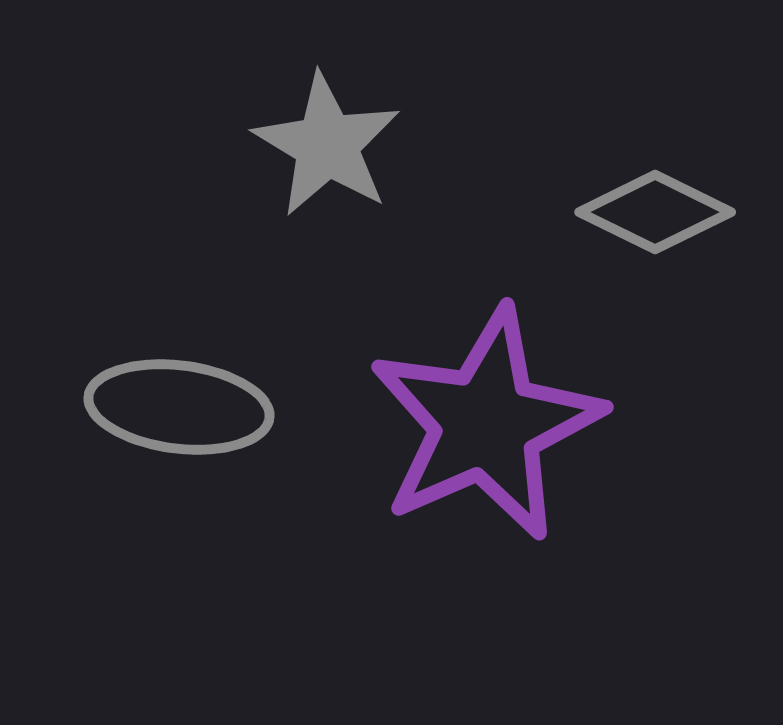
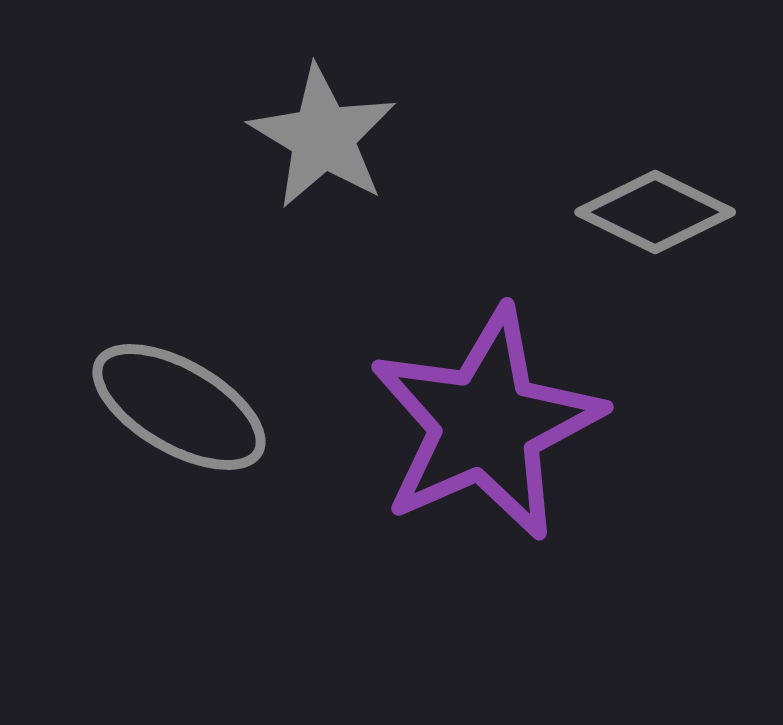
gray star: moved 4 px left, 8 px up
gray ellipse: rotated 23 degrees clockwise
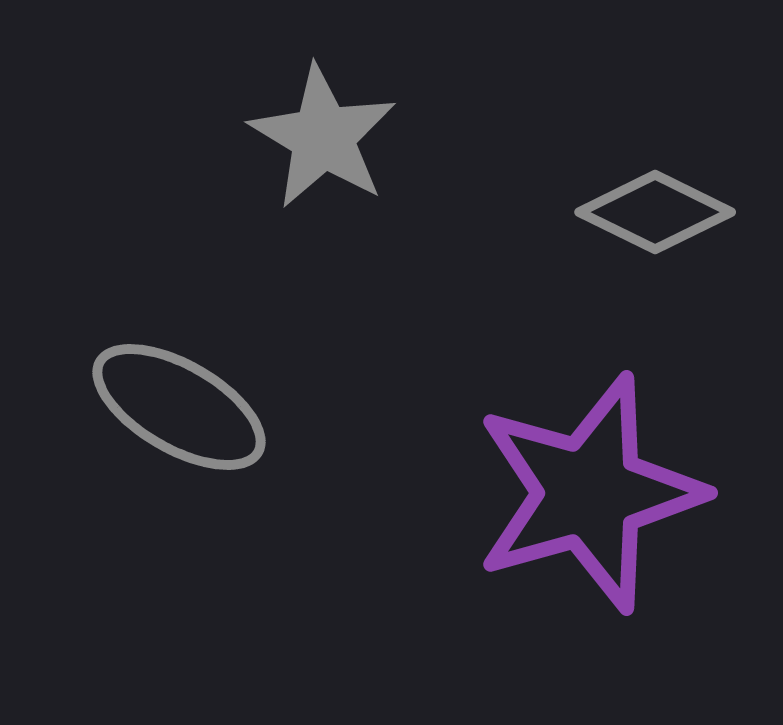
purple star: moved 103 px right, 69 px down; rotated 8 degrees clockwise
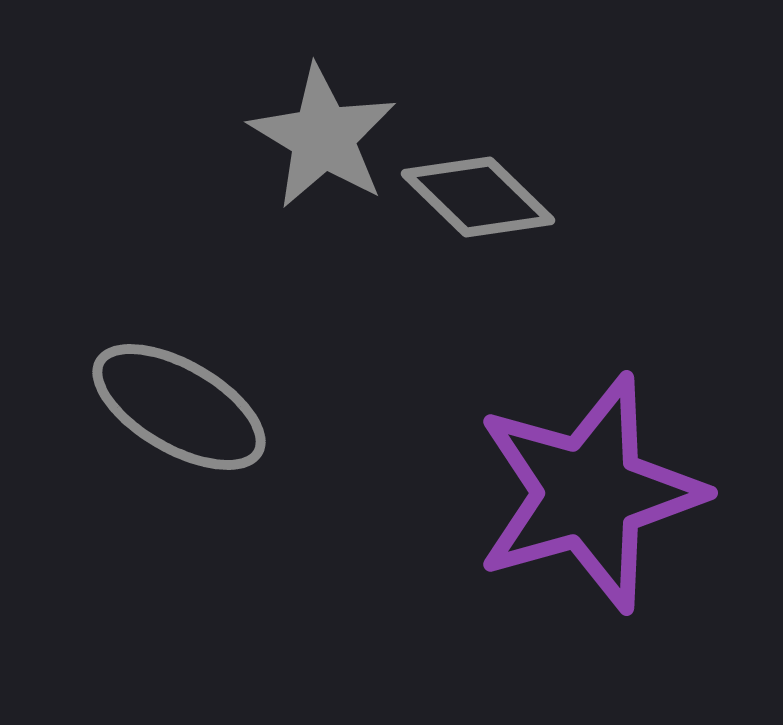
gray diamond: moved 177 px left, 15 px up; rotated 18 degrees clockwise
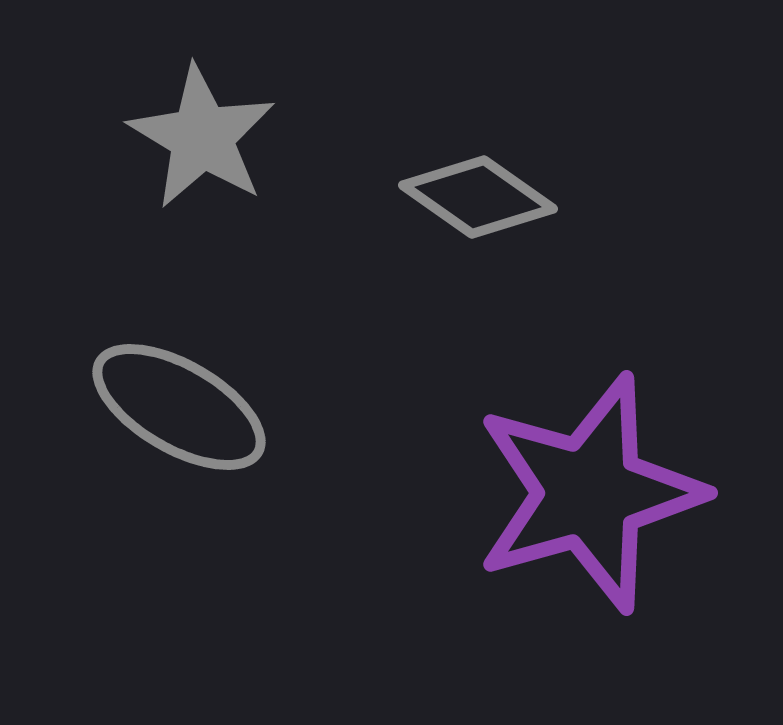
gray star: moved 121 px left
gray diamond: rotated 9 degrees counterclockwise
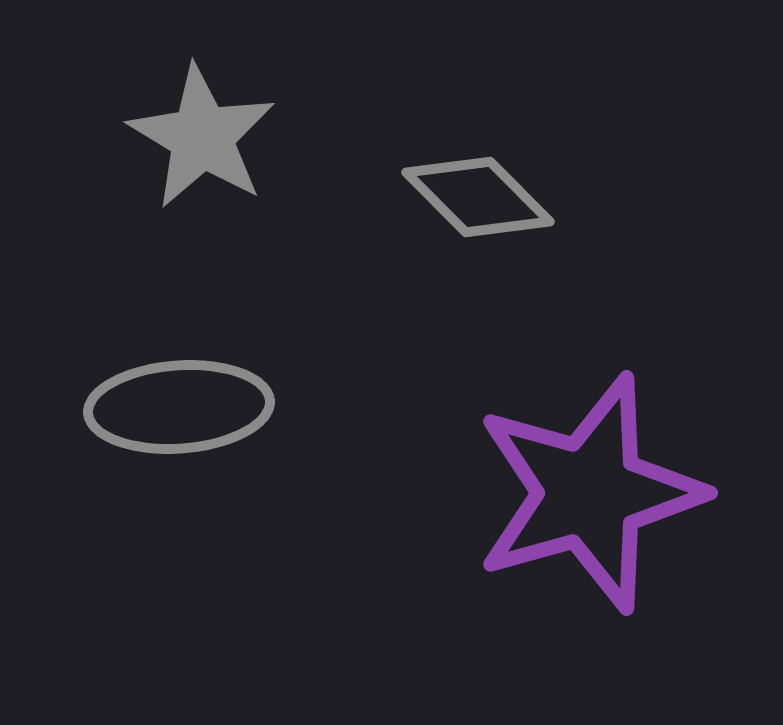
gray diamond: rotated 10 degrees clockwise
gray ellipse: rotated 34 degrees counterclockwise
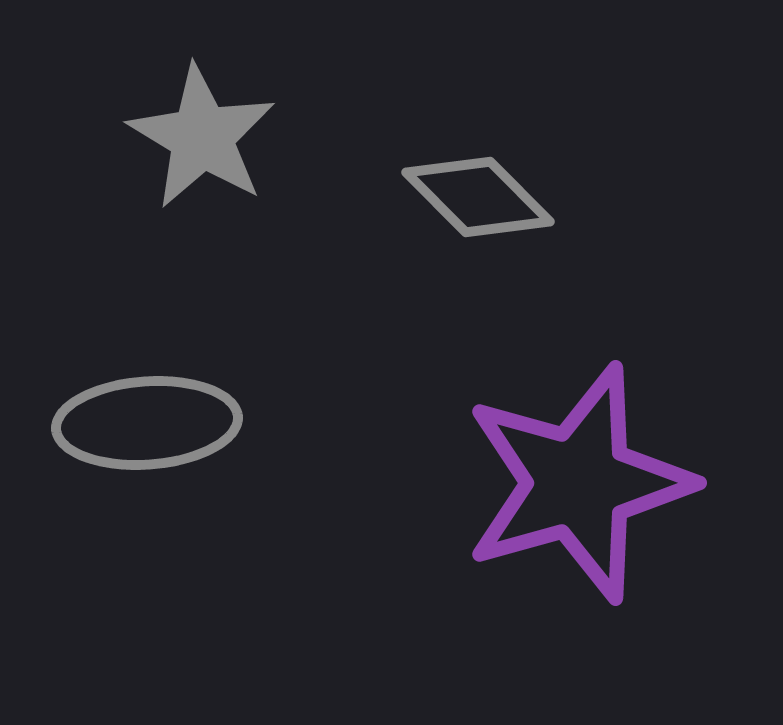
gray ellipse: moved 32 px left, 16 px down
purple star: moved 11 px left, 10 px up
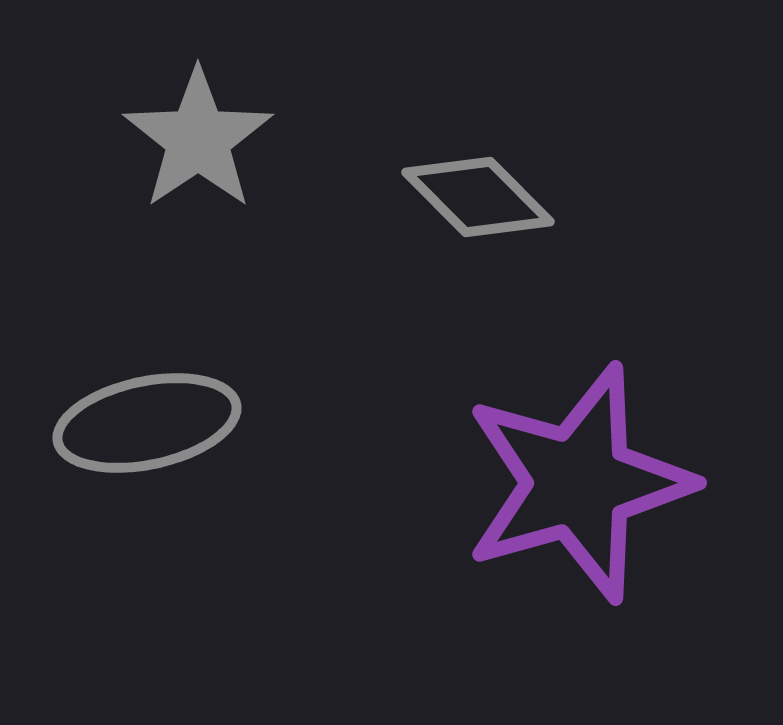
gray star: moved 4 px left, 2 px down; rotated 7 degrees clockwise
gray ellipse: rotated 8 degrees counterclockwise
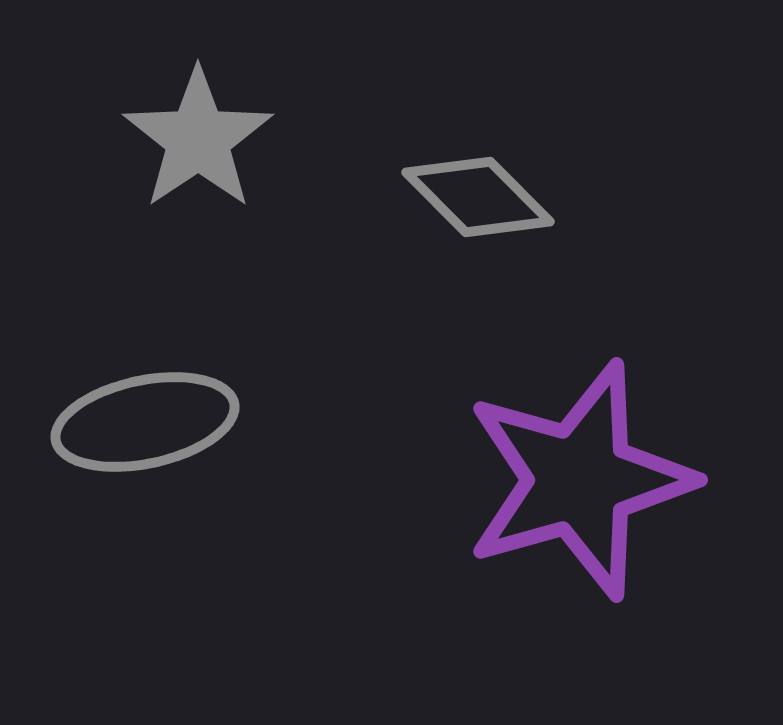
gray ellipse: moved 2 px left, 1 px up
purple star: moved 1 px right, 3 px up
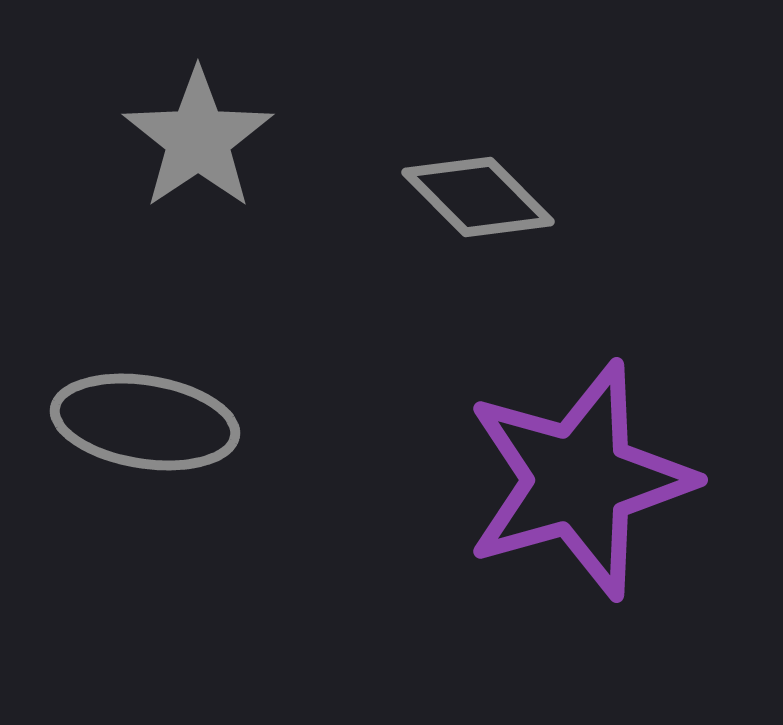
gray ellipse: rotated 21 degrees clockwise
